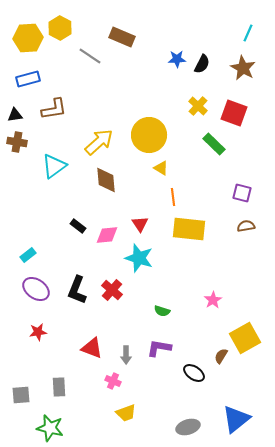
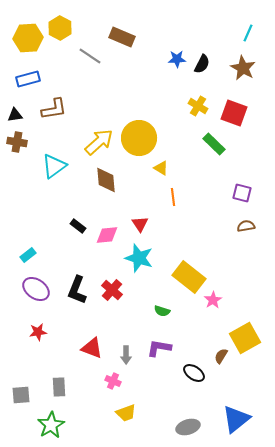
yellow cross at (198, 106): rotated 12 degrees counterclockwise
yellow circle at (149, 135): moved 10 px left, 3 px down
yellow rectangle at (189, 229): moved 48 px down; rotated 32 degrees clockwise
green star at (50, 428): moved 1 px right, 3 px up; rotated 28 degrees clockwise
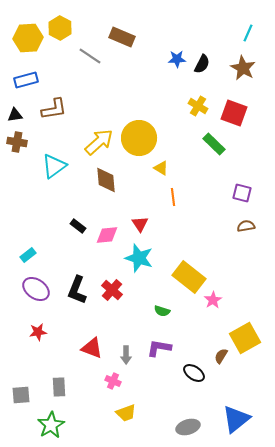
blue rectangle at (28, 79): moved 2 px left, 1 px down
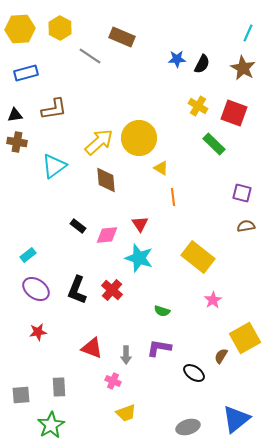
yellow hexagon at (28, 38): moved 8 px left, 9 px up
blue rectangle at (26, 80): moved 7 px up
yellow rectangle at (189, 277): moved 9 px right, 20 px up
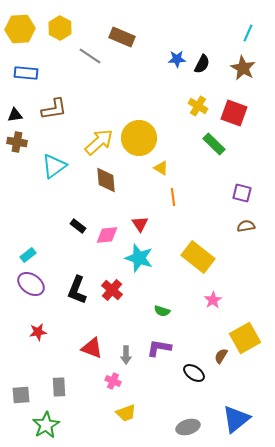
blue rectangle at (26, 73): rotated 20 degrees clockwise
purple ellipse at (36, 289): moved 5 px left, 5 px up
green star at (51, 425): moved 5 px left
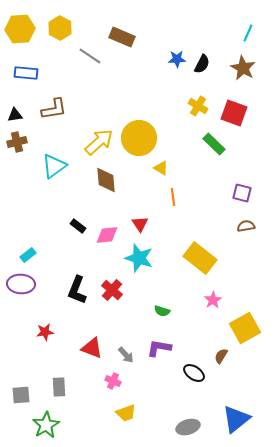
brown cross at (17, 142): rotated 24 degrees counterclockwise
yellow rectangle at (198, 257): moved 2 px right, 1 px down
purple ellipse at (31, 284): moved 10 px left; rotated 32 degrees counterclockwise
red star at (38, 332): moved 7 px right
yellow square at (245, 338): moved 10 px up
gray arrow at (126, 355): rotated 42 degrees counterclockwise
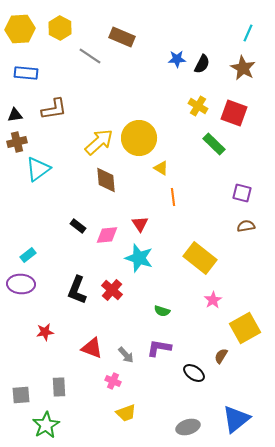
cyan triangle at (54, 166): moved 16 px left, 3 px down
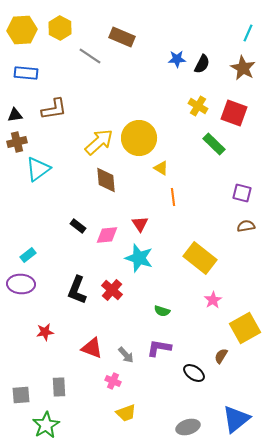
yellow hexagon at (20, 29): moved 2 px right, 1 px down
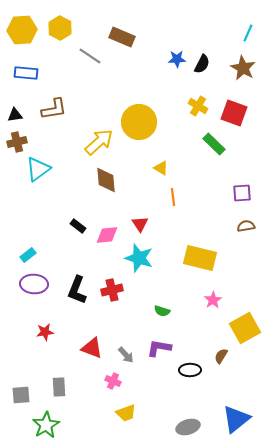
yellow circle at (139, 138): moved 16 px up
purple square at (242, 193): rotated 18 degrees counterclockwise
yellow rectangle at (200, 258): rotated 24 degrees counterclockwise
purple ellipse at (21, 284): moved 13 px right
red cross at (112, 290): rotated 35 degrees clockwise
black ellipse at (194, 373): moved 4 px left, 3 px up; rotated 35 degrees counterclockwise
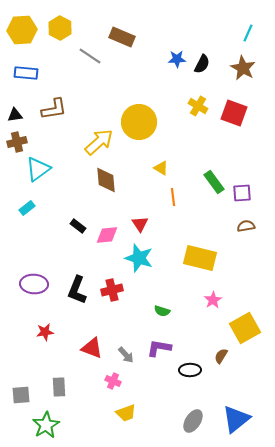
green rectangle at (214, 144): moved 38 px down; rotated 10 degrees clockwise
cyan rectangle at (28, 255): moved 1 px left, 47 px up
gray ellipse at (188, 427): moved 5 px right, 6 px up; rotated 40 degrees counterclockwise
